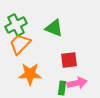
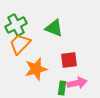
orange star: moved 6 px right, 5 px up; rotated 15 degrees counterclockwise
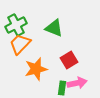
red square: rotated 24 degrees counterclockwise
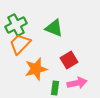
green rectangle: moved 7 px left
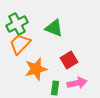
green cross: moved 1 px right, 1 px up
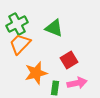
orange star: moved 4 px down
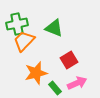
green cross: rotated 15 degrees clockwise
orange trapezoid: moved 4 px right, 3 px up
pink arrow: rotated 12 degrees counterclockwise
green rectangle: rotated 48 degrees counterclockwise
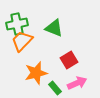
orange trapezoid: moved 2 px left
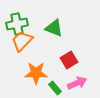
orange star: rotated 15 degrees clockwise
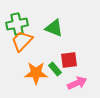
red square: rotated 24 degrees clockwise
green rectangle: moved 19 px up
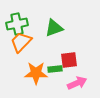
green triangle: rotated 42 degrees counterclockwise
orange trapezoid: moved 1 px left, 1 px down
green rectangle: rotated 56 degrees counterclockwise
